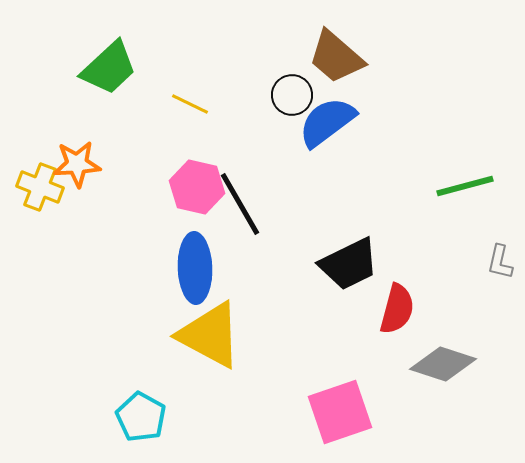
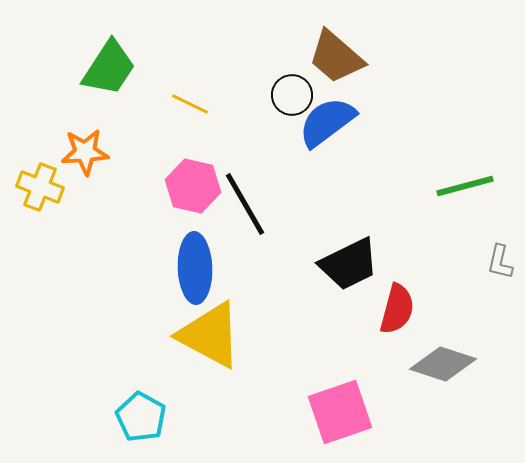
green trapezoid: rotated 14 degrees counterclockwise
orange star: moved 8 px right, 12 px up
pink hexagon: moved 4 px left, 1 px up
black line: moved 5 px right
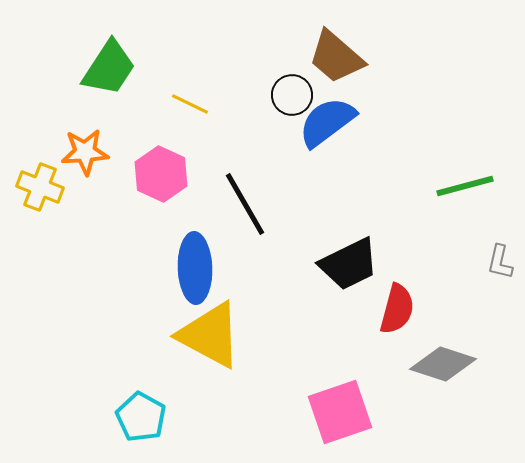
pink hexagon: moved 32 px left, 12 px up; rotated 12 degrees clockwise
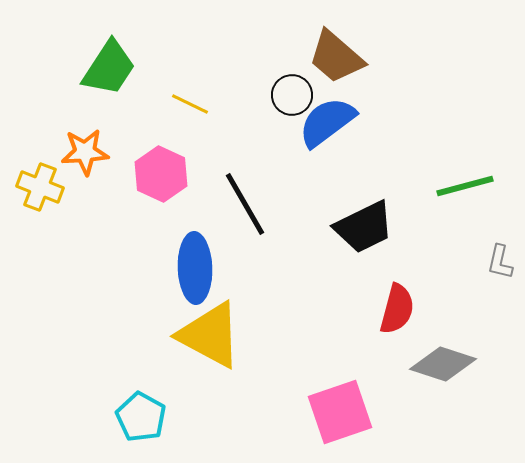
black trapezoid: moved 15 px right, 37 px up
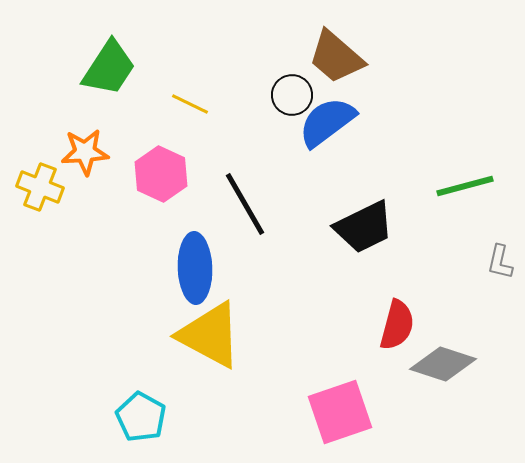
red semicircle: moved 16 px down
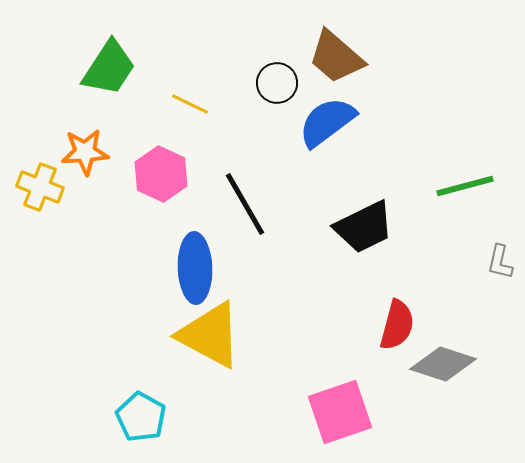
black circle: moved 15 px left, 12 px up
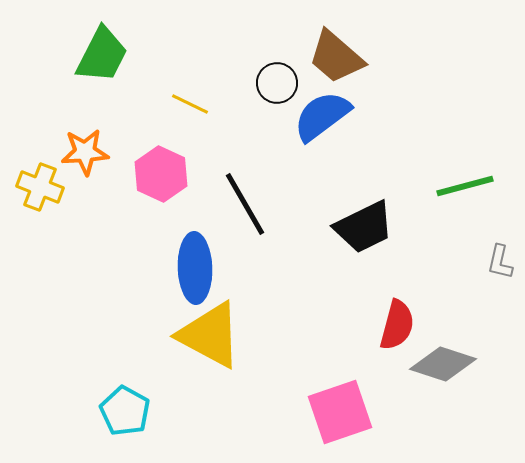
green trapezoid: moved 7 px left, 13 px up; rotated 6 degrees counterclockwise
blue semicircle: moved 5 px left, 6 px up
cyan pentagon: moved 16 px left, 6 px up
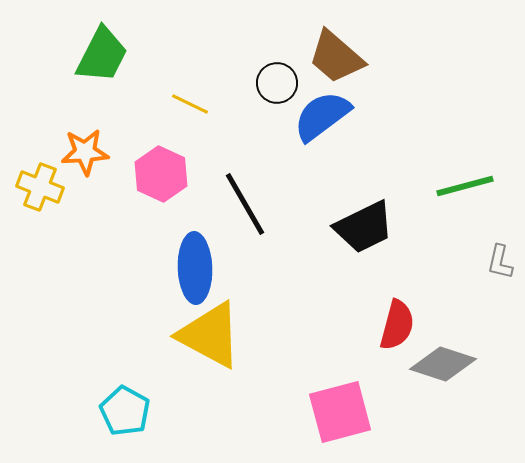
pink square: rotated 4 degrees clockwise
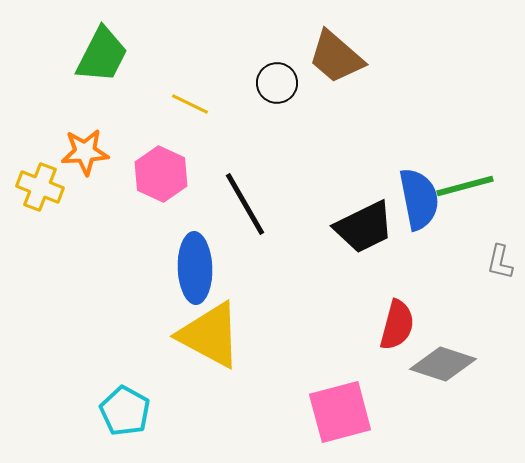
blue semicircle: moved 97 px right, 83 px down; rotated 116 degrees clockwise
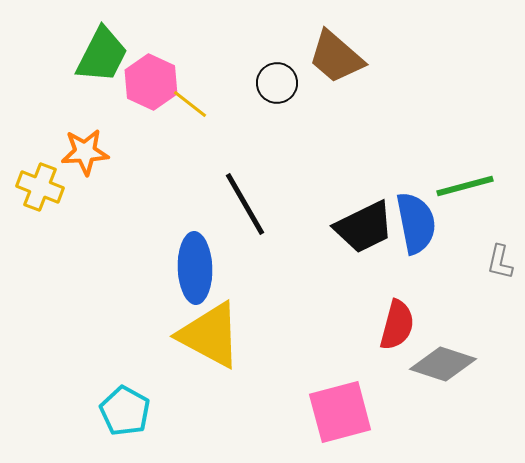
yellow line: rotated 12 degrees clockwise
pink hexagon: moved 10 px left, 92 px up
blue semicircle: moved 3 px left, 24 px down
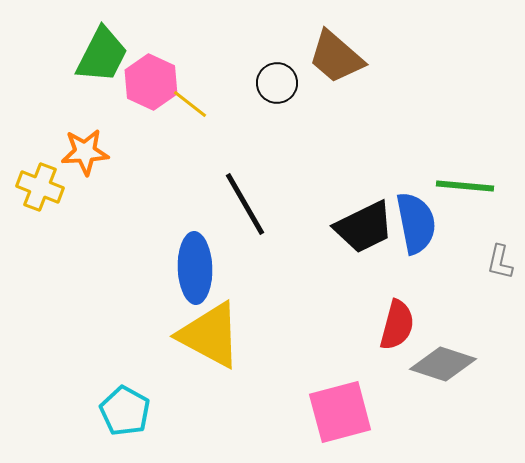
green line: rotated 20 degrees clockwise
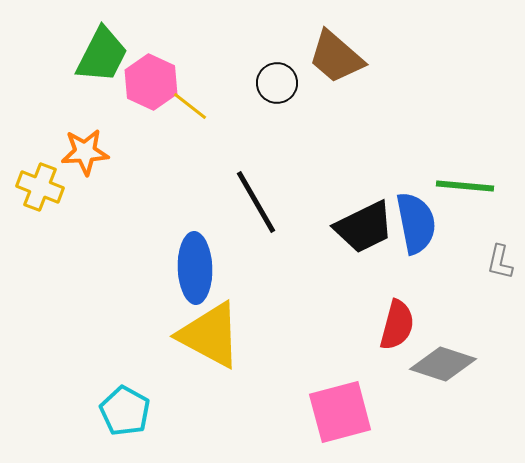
yellow line: moved 2 px down
black line: moved 11 px right, 2 px up
